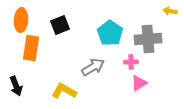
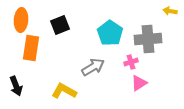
pink cross: rotated 16 degrees counterclockwise
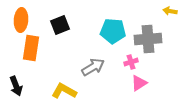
cyan pentagon: moved 3 px right, 2 px up; rotated 30 degrees counterclockwise
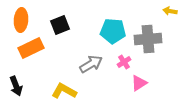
orange rectangle: rotated 55 degrees clockwise
pink cross: moved 7 px left; rotated 16 degrees counterclockwise
gray arrow: moved 2 px left, 3 px up
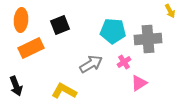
yellow arrow: rotated 128 degrees counterclockwise
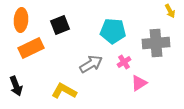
gray cross: moved 8 px right, 4 px down
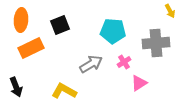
black arrow: moved 1 px down
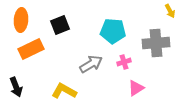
orange rectangle: moved 1 px down
pink cross: rotated 16 degrees clockwise
pink triangle: moved 3 px left, 5 px down
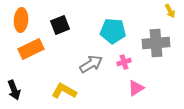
black arrow: moved 2 px left, 3 px down
